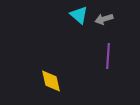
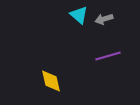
purple line: rotated 70 degrees clockwise
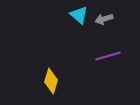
yellow diamond: rotated 30 degrees clockwise
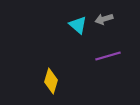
cyan triangle: moved 1 px left, 10 px down
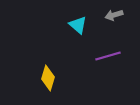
gray arrow: moved 10 px right, 4 px up
yellow diamond: moved 3 px left, 3 px up
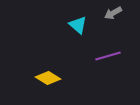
gray arrow: moved 1 px left, 2 px up; rotated 12 degrees counterclockwise
yellow diamond: rotated 75 degrees counterclockwise
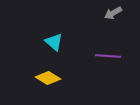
cyan triangle: moved 24 px left, 17 px down
purple line: rotated 20 degrees clockwise
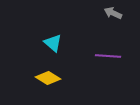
gray arrow: rotated 54 degrees clockwise
cyan triangle: moved 1 px left, 1 px down
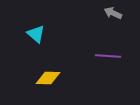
cyan triangle: moved 17 px left, 9 px up
yellow diamond: rotated 30 degrees counterclockwise
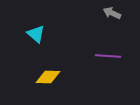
gray arrow: moved 1 px left
yellow diamond: moved 1 px up
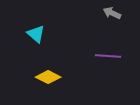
yellow diamond: rotated 25 degrees clockwise
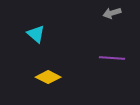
gray arrow: rotated 42 degrees counterclockwise
purple line: moved 4 px right, 2 px down
